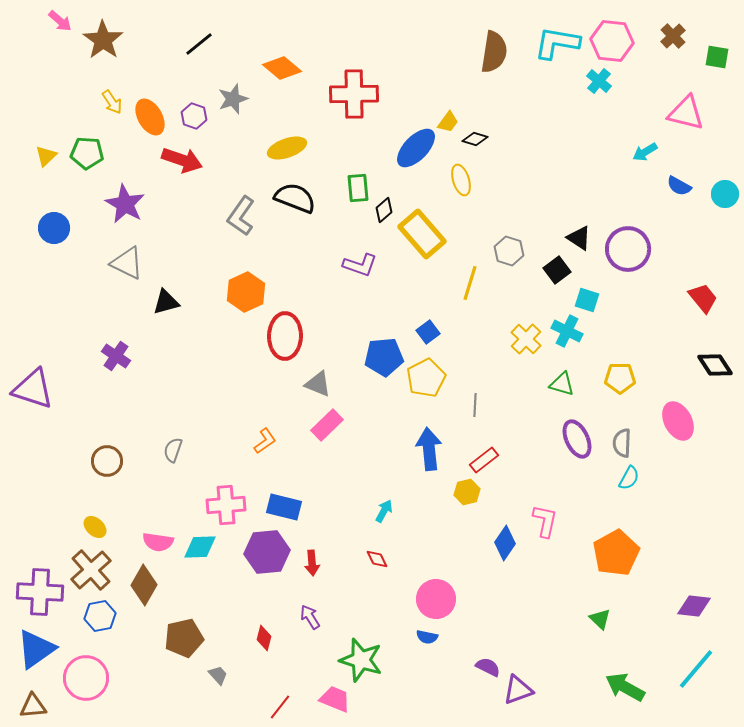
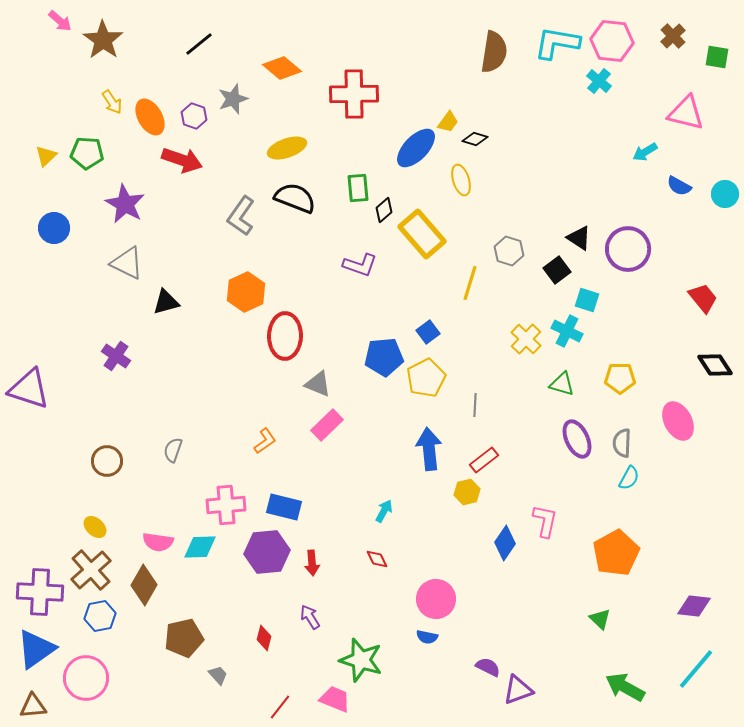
purple triangle at (33, 389): moved 4 px left
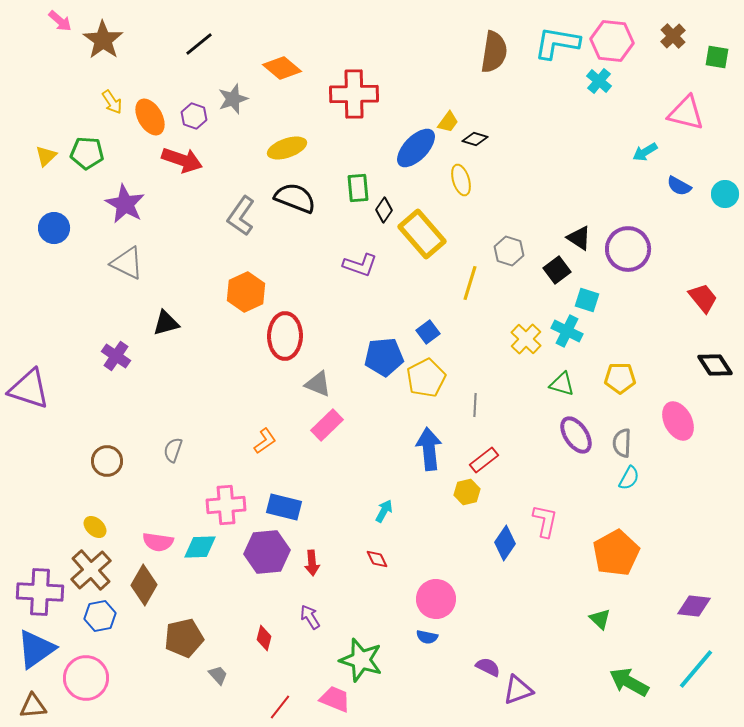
black diamond at (384, 210): rotated 15 degrees counterclockwise
black triangle at (166, 302): moved 21 px down
purple ellipse at (577, 439): moved 1 px left, 4 px up; rotated 9 degrees counterclockwise
green arrow at (625, 687): moved 4 px right, 5 px up
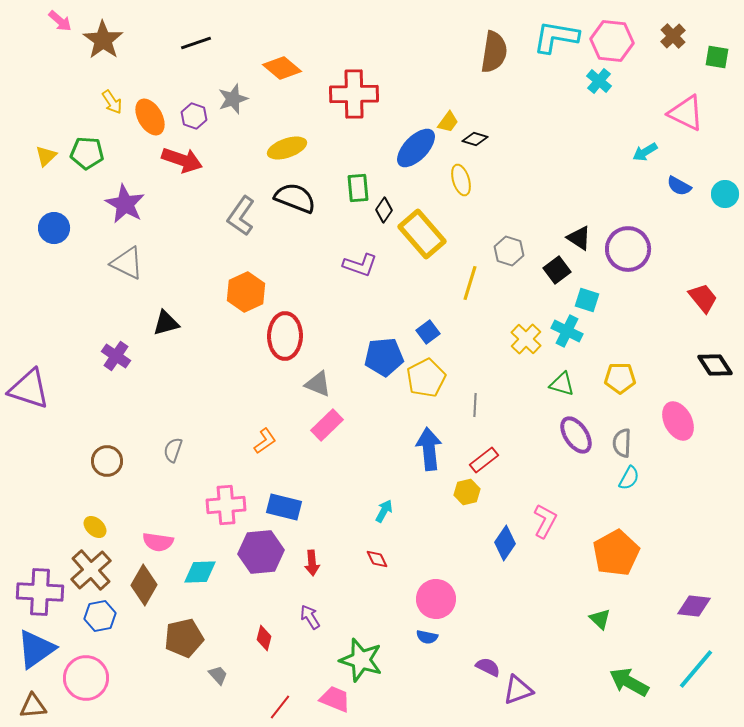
cyan L-shape at (557, 43): moved 1 px left, 6 px up
black line at (199, 44): moved 3 px left, 1 px up; rotated 20 degrees clockwise
pink triangle at (686, 113): rotated 12 degrees clockwise
pink L-shape at (545, 521): rotated 16 degrees clockwise
cyan diamond at (200, 547): moved 25 px down
purple hexagon at (267, 552): moved 6 px left
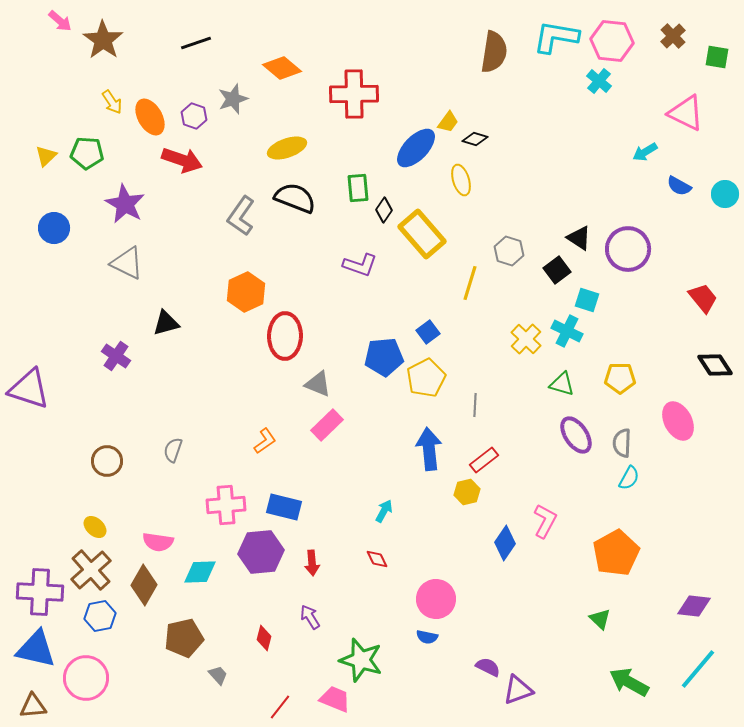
blue triangle at (36, 649): rotated 48 degrees clockwise
cyan line at (696, 669): moved 2 px right
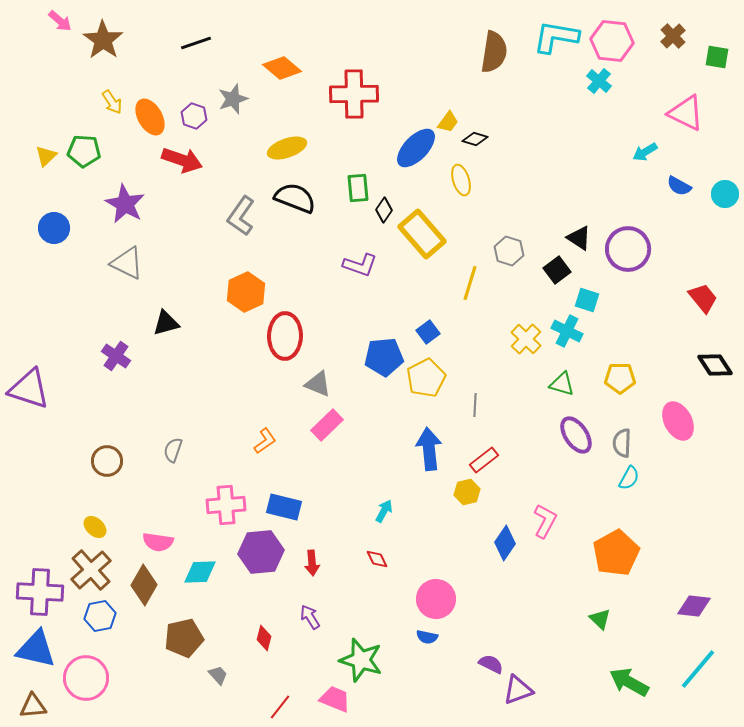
green pentagon at (87, 153): moved 3 px left, 2 px up
purple semicircle at (488, 667): moved 3 px right, 3 px up
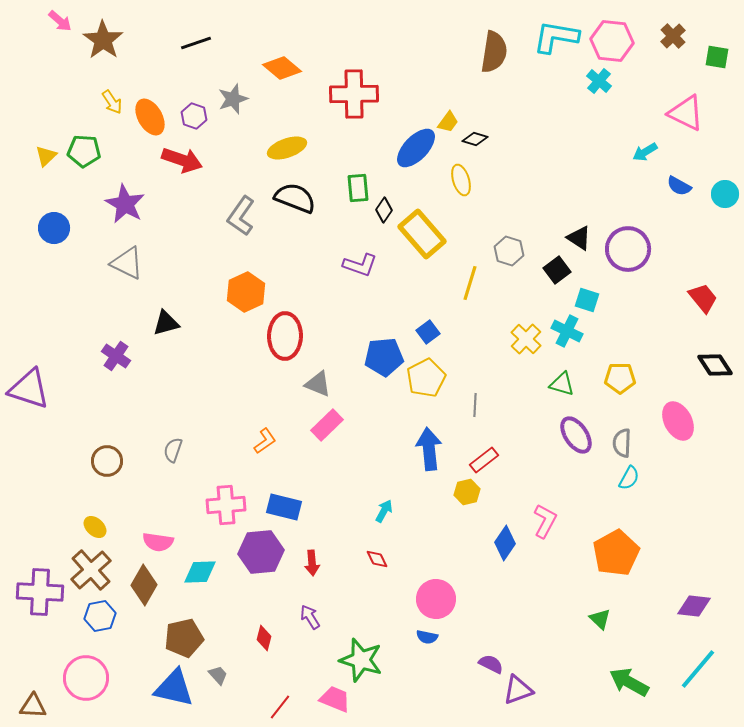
blue triangle at (36, 649): moved 138 px right, 39 px down
brown triangle at (33, 706): rotated 8 degrees clockwise
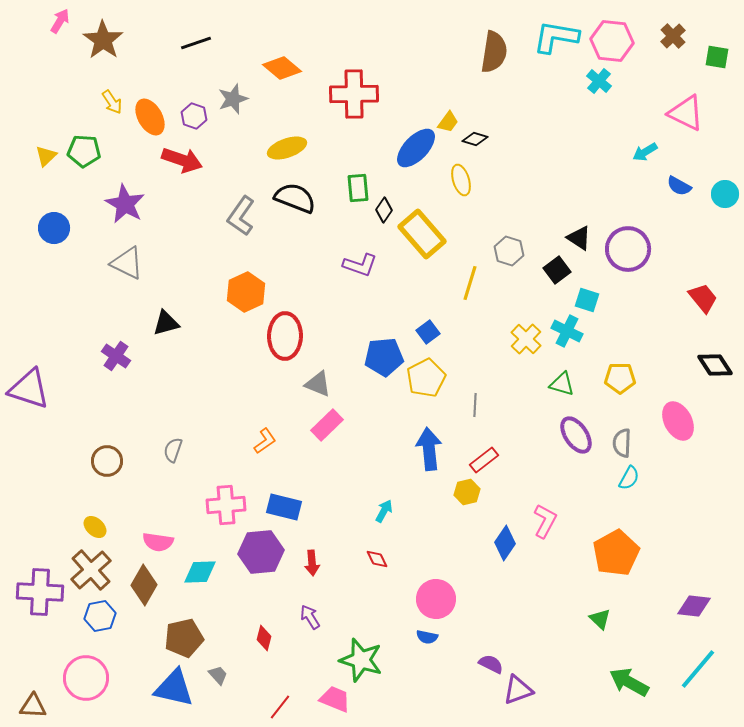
pink arrow at (60, 21): rotated 100 degrees counterclockwise
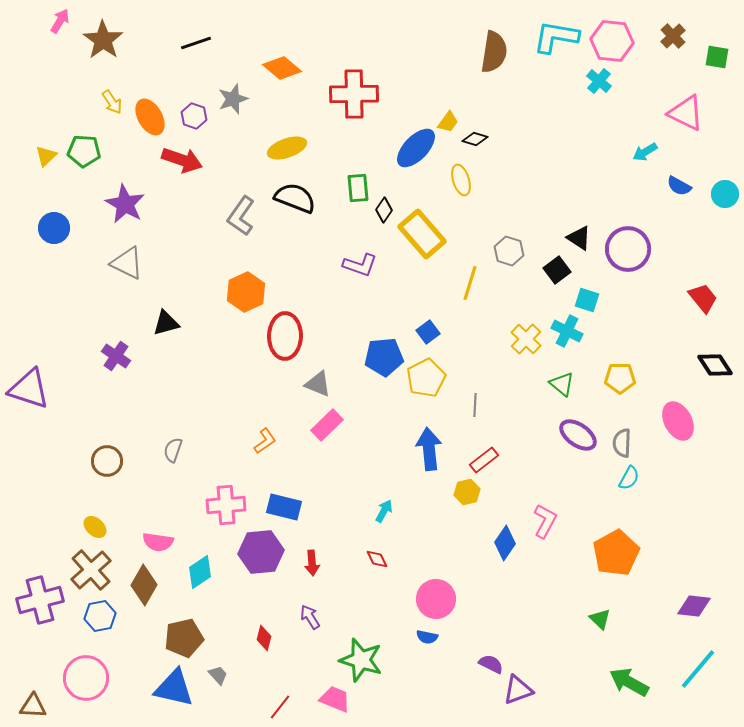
green triangle at (562, 384): rotated 24 degrees clockwise
purple ellipse at (576, 435): moved 2 px right; rotated 21 degrees counterclockwise
cyan diamond at (200, 572): rotated 32 degrees counterclockwise
purple cross at (40, 592): moved 8 px down; rotated 18 degrees counterclockwise
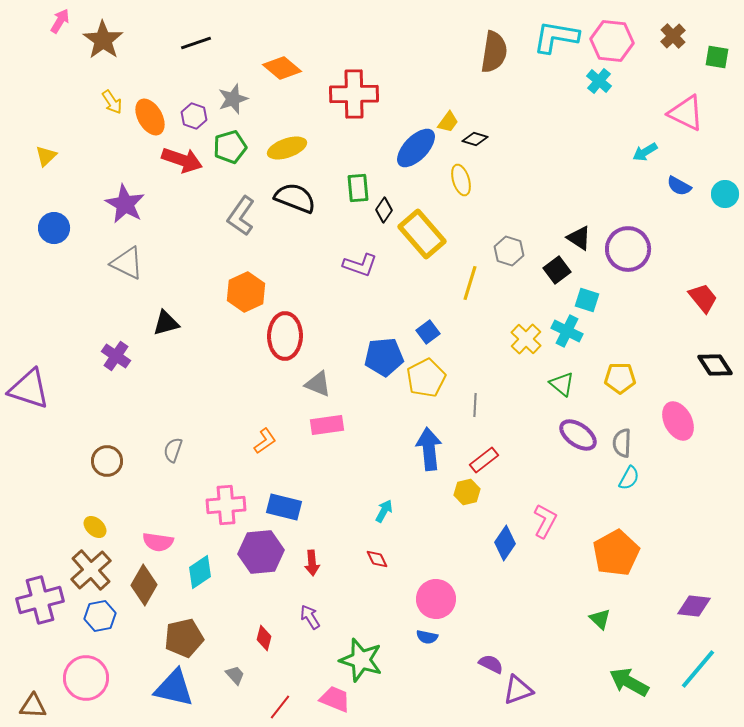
green pentagon at (84, 151): moved 146 px right, 4 px up; rotated 20 degrees counterclockwise
pink rectangle at (327, 425): rotated 36 degrees clockwise
gray trapezoid at (218, 675): moved 17 px right
